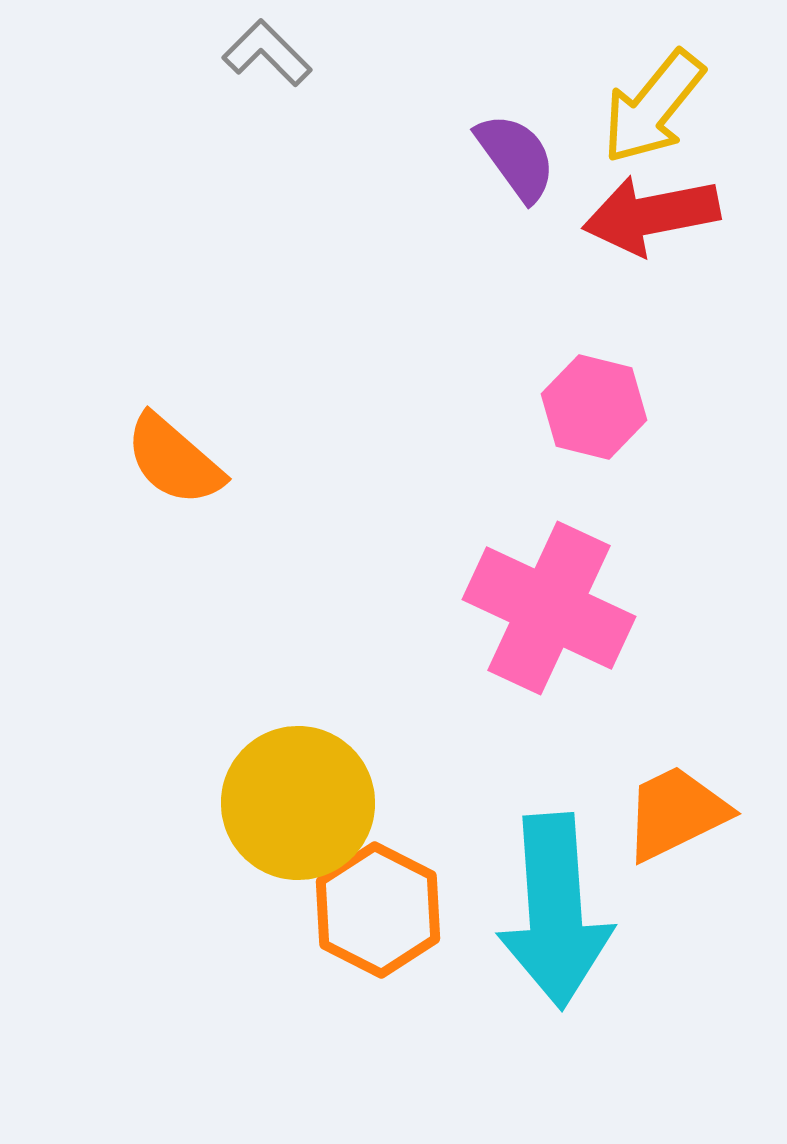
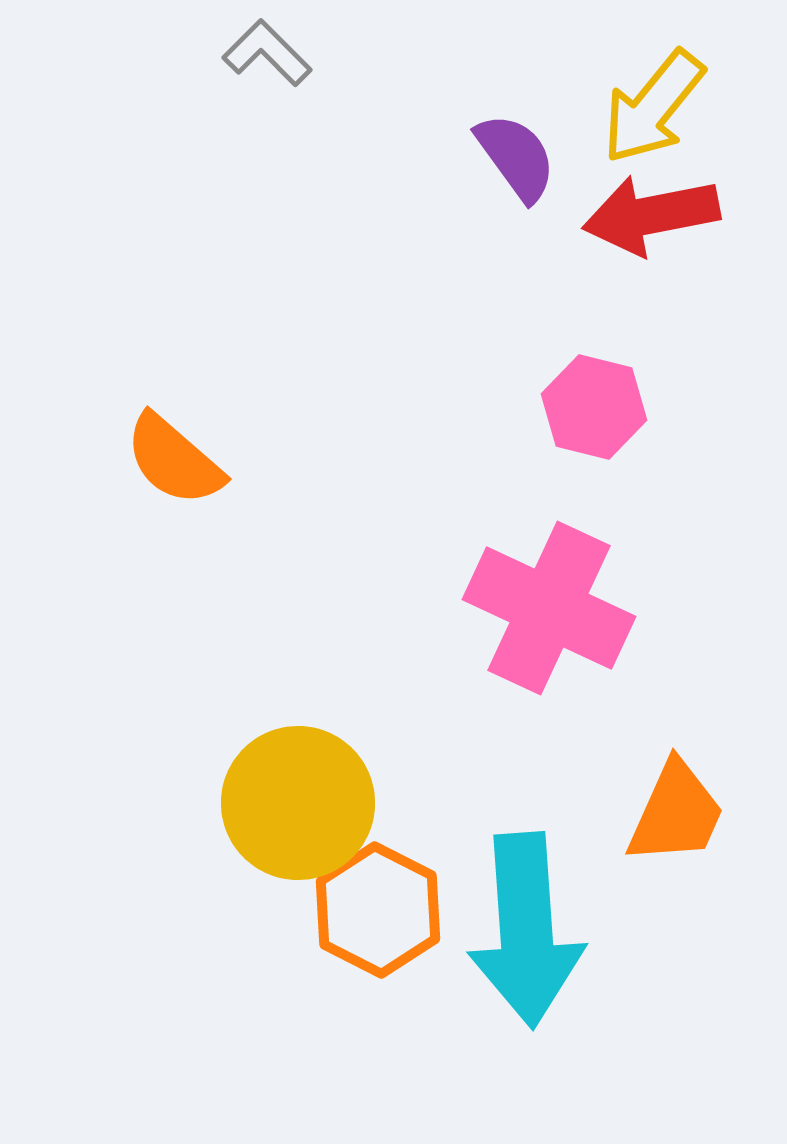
orange trapezoid: rotated 140 degrees clockwise
cyan arrow: moved 29 px left, 19 px down
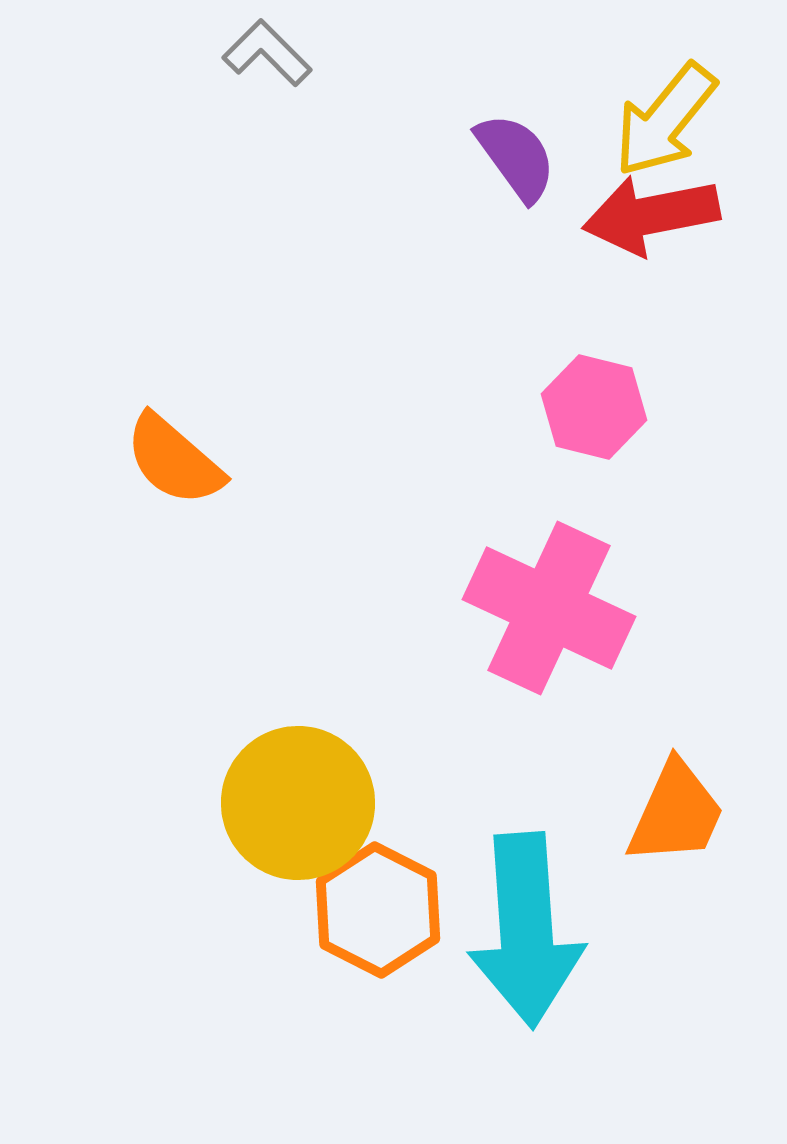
yellow arrow: moved 12 px right, 13 px down
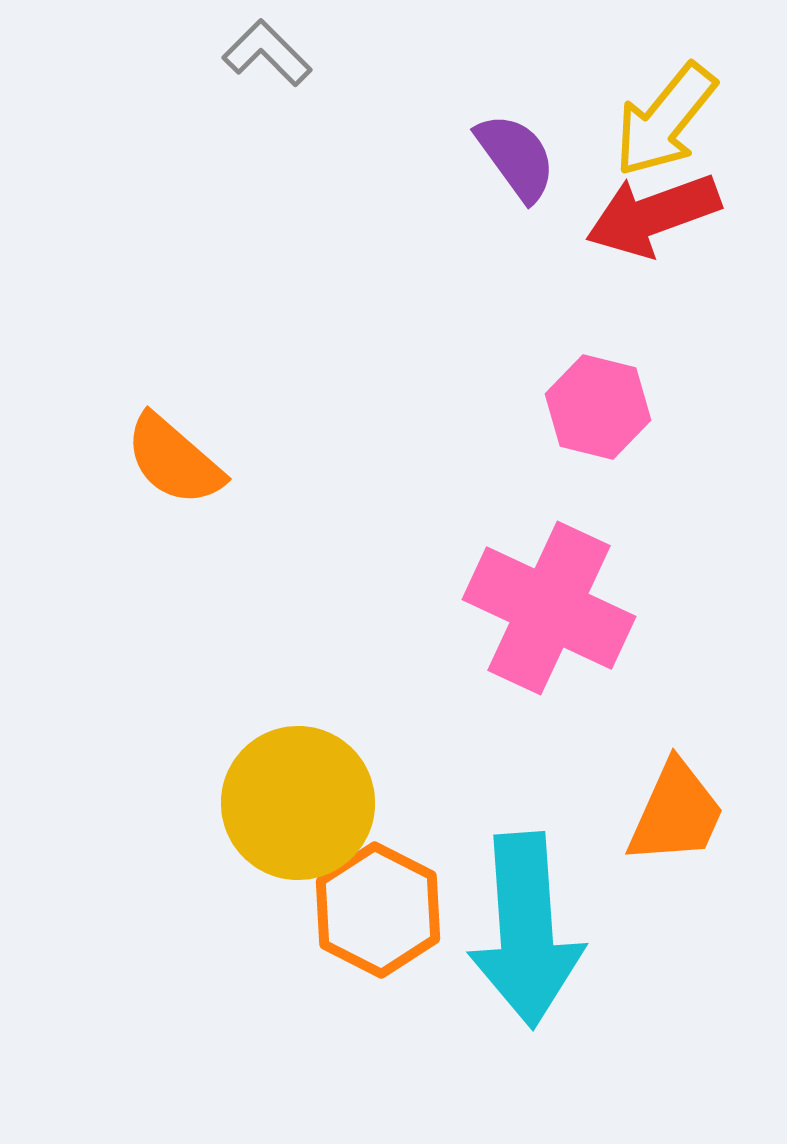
red arrow: moved 2 px right; rotated 9 degrees counterclockwise
pink hexagon: moved 4 px right
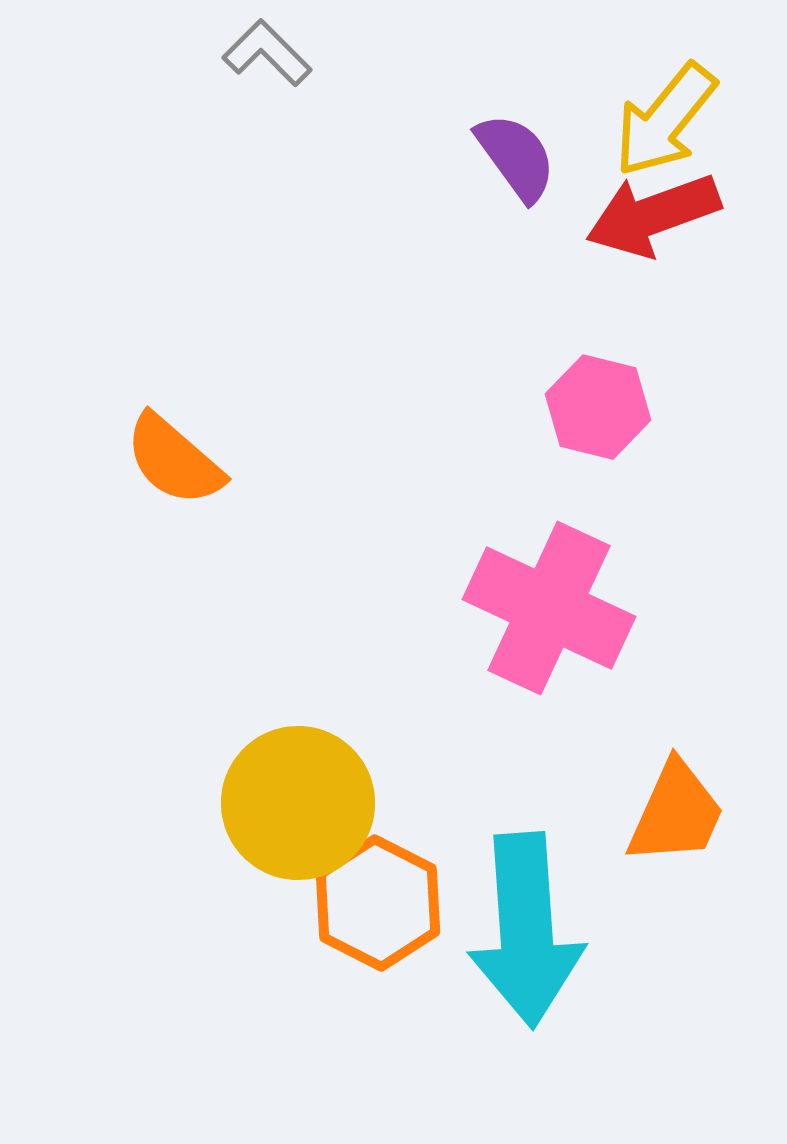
orange hexagon: moved 7 px up
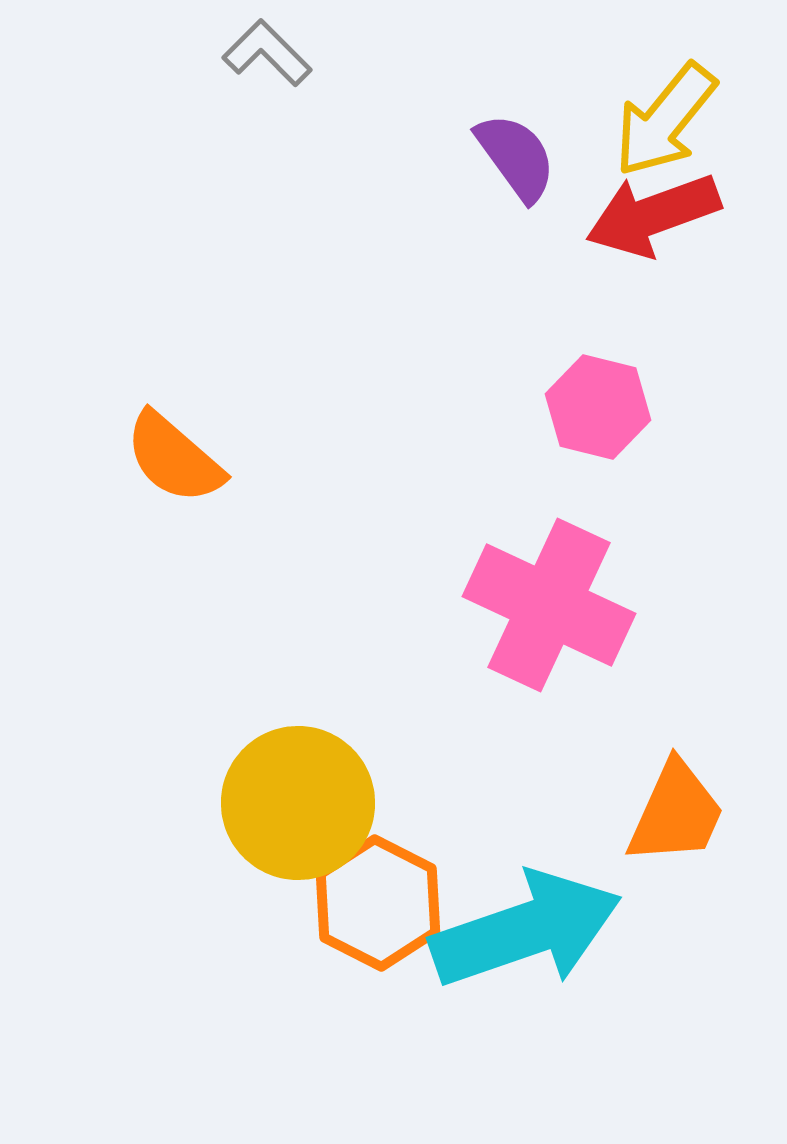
orange semicircle: moved 2 px up
pink cross: moved 3 px up
cyan arrow: rotated 105 degrees counterclockwise
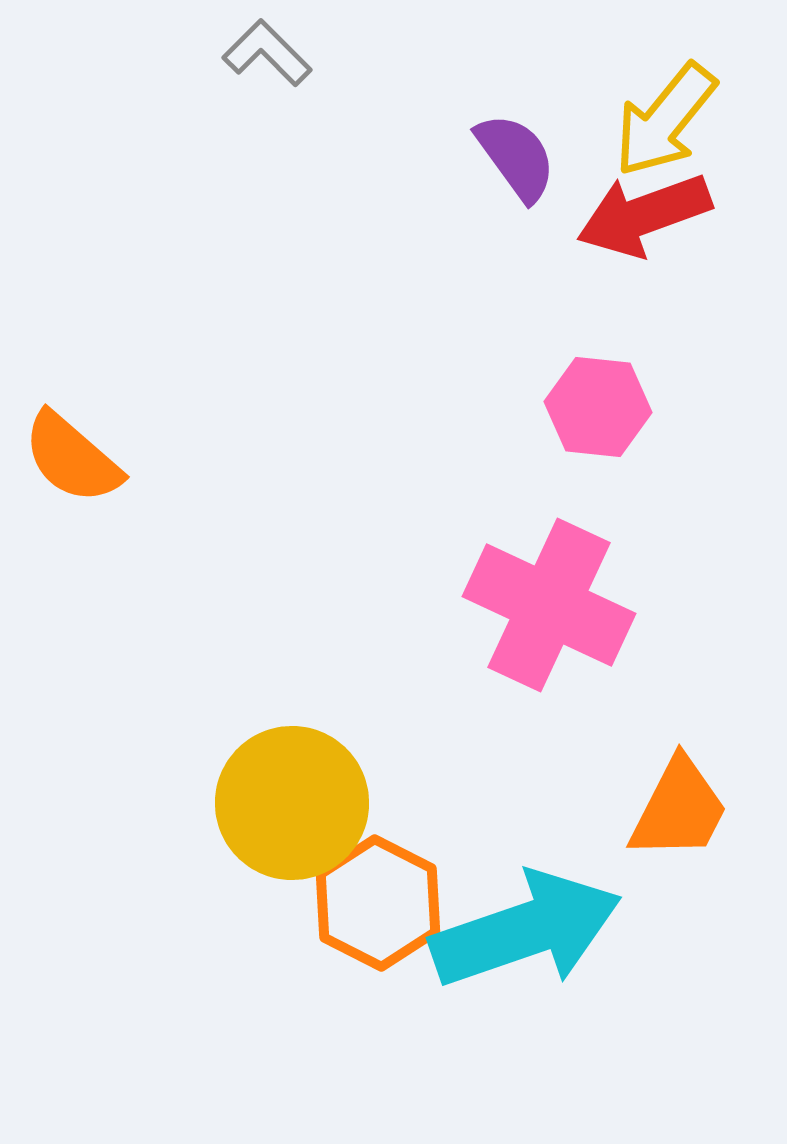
red arrow: moved 9 px left
pink hexagon: rotated 8 degrees counterclockwise
orange semicircle: moved 102 px left
yellow circle: moved 6 px left
orange trapezoid: moved 3 px right, 4 px up; rotated 3 degrees clockwise
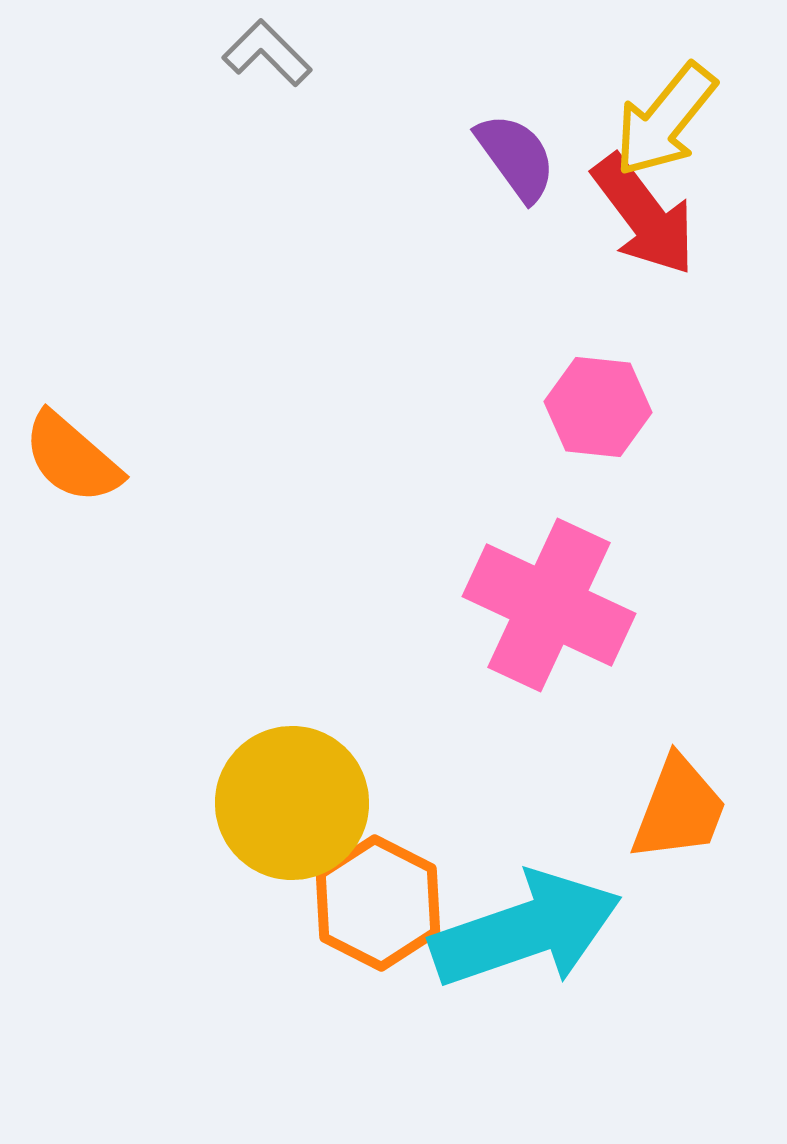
red arrow: rotated 107 degrees counterclockwise
orange trapezoid: rotated 6 degrees counterclockwise
